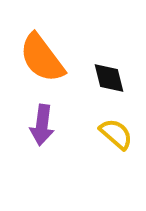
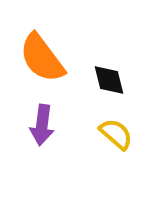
black diamond: moved 2 px down
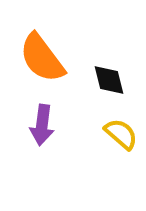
yellow semicircle: moved 5 px right
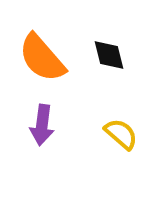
orange semicircle: rotated 4 degrees counterclockwise
black diamond: moved 25 px up
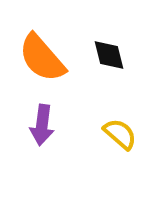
yellow semicircle: moved 1 px left
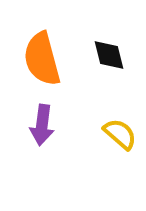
orange semicircle: moved 1 px down; rotated 26 degrees clockwise
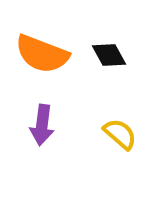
black diamond: rotated 15 degrees counterclockwise
orange semicircle: moved 5 px up; rotated 54 degrees counterclockwise
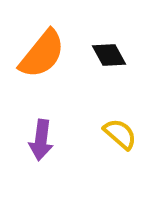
orange semicircle: rotated 72 degrees counterclockwise
purple arrow: moved 1 px left, 15 px down
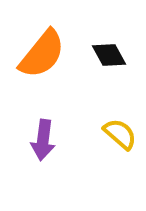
purple arrow: moved 2 px right
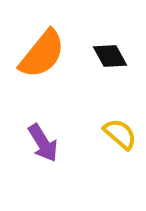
black diamond: moved 1 px right, 1 px down
purple arrow: moved 3 px down; rotated 39 degrees counterclockwise
